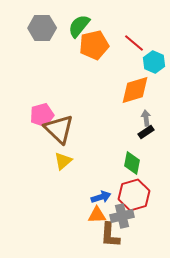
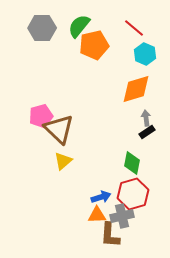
red line: moved 15 px up
cyan hexagon: moved 9 px left, 8 px up
orange diamond: moved 1 px right, 1 px up
pink pentagon: moved 1 px left, 1 px down
black rectangle: moved 1 px right
red hexagon: moved 1 px left, 1 px up
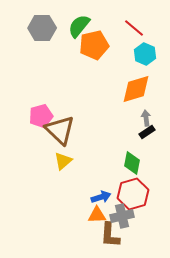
brown triangle: moved 1 px right, 1 px down
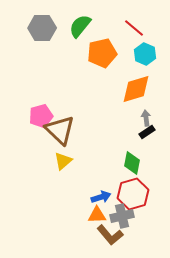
green semicircle: moved 1 px right
orange pentagon: moved 8 px right, 8 px down
brown L-shape: rotated 44 degrees counterclockwise
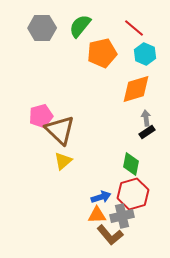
green diamond: moved 1 px left, 1 px down
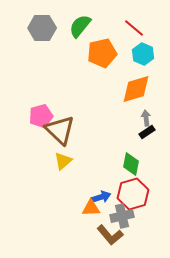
cyan hexagon: moved 2 px left
orange triangle: moved 6 px left, 7 px up
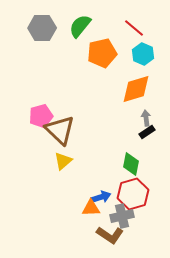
brown L-shape: rotated 16 degrees counterclockwise
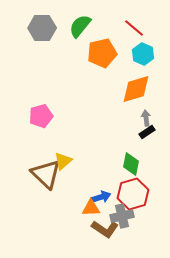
brown triangle: moved 14 px left, 44 px down
brown L-shape: moved 5 px left, 6 px up
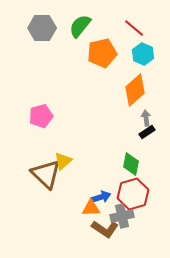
orange diamond: moved 1 px left, 1 px down; rotated 24 degrees counterclockwise
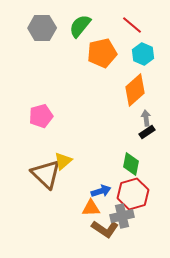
red line: moved 2 px left, 3 px up
blue arrow: moved 6 px up
